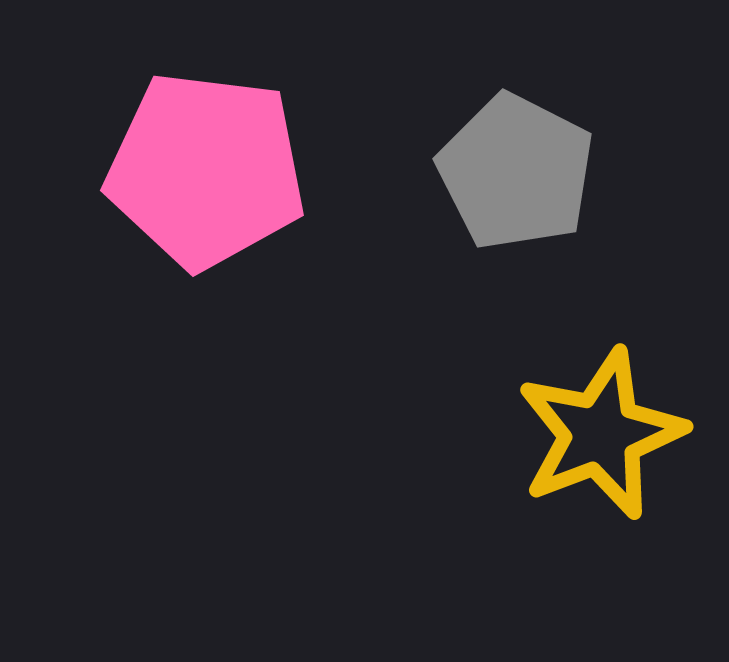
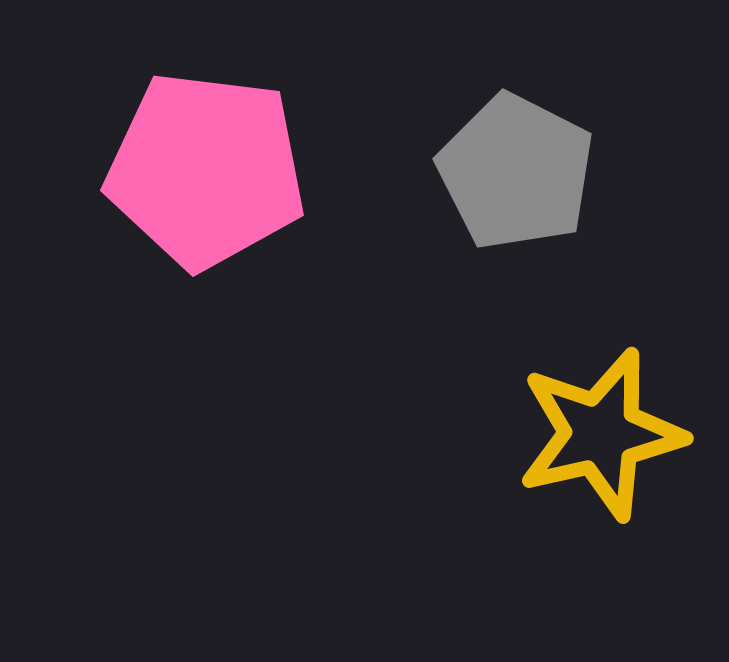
yellow star: rotated 8 degrees clockwise
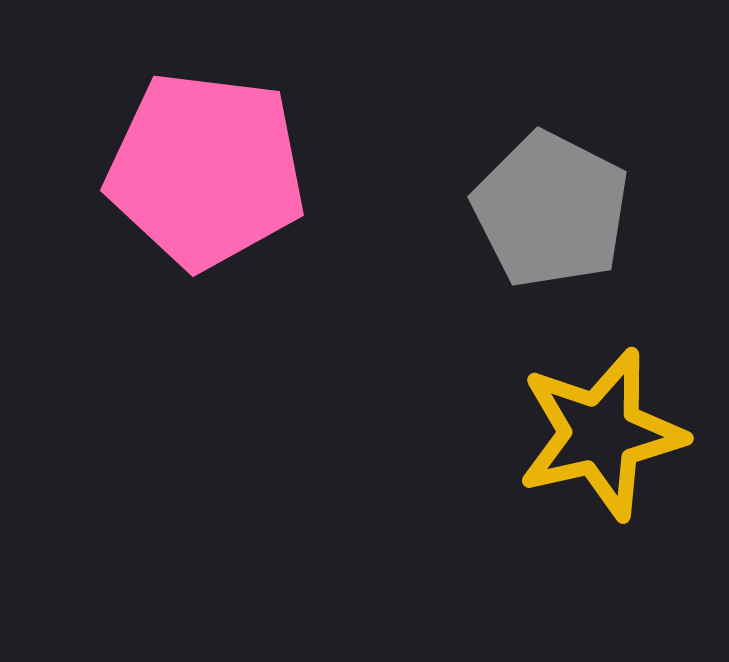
gray pentagon: moved 35 px right, 38 px down
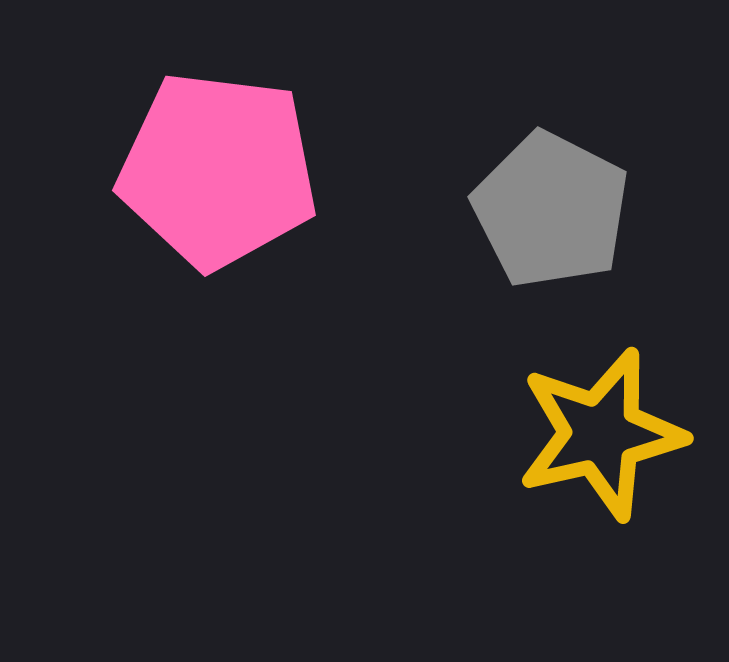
pink pentagon: moved 12 px right
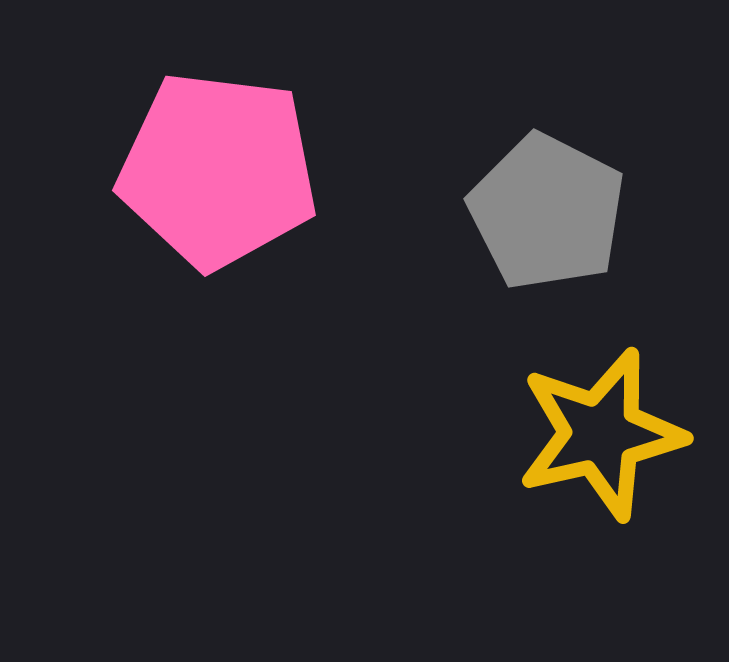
gray pentagon: moved 4 px left, 2 px down
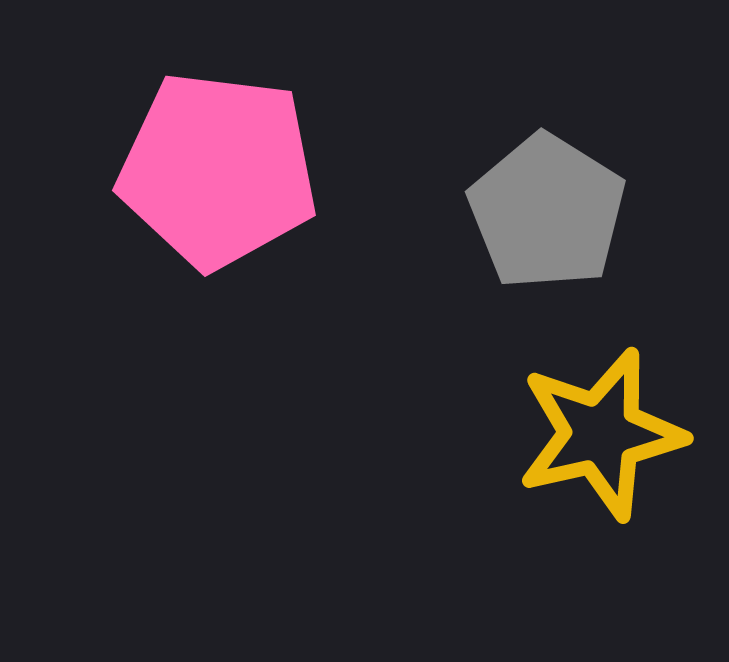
gray pentagon: rotated 5 degrees clockwise
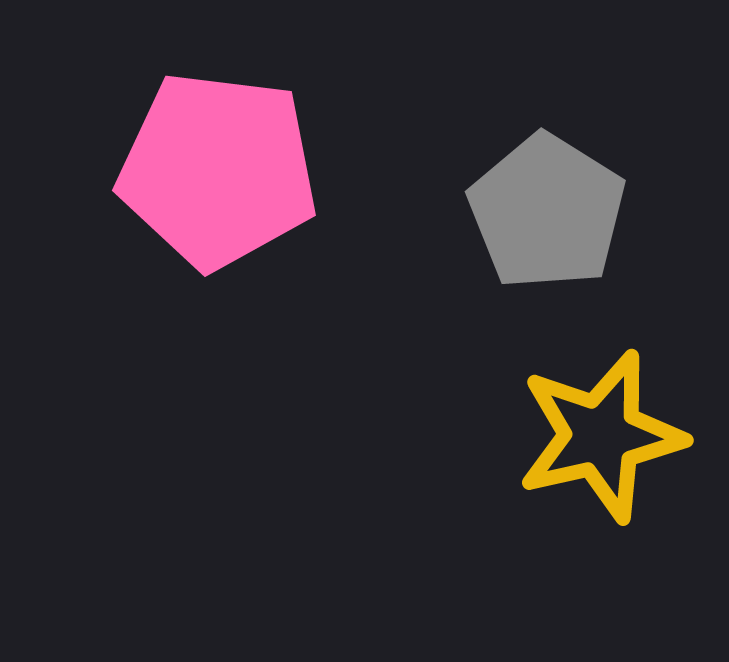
yellow star: moved 2 px down
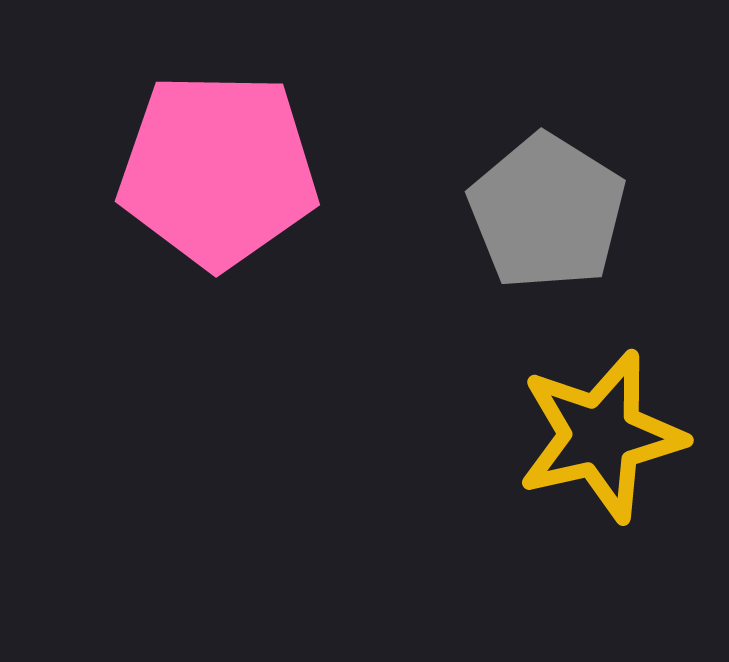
pink pentagon: rotated 6 degrees counterclockwise
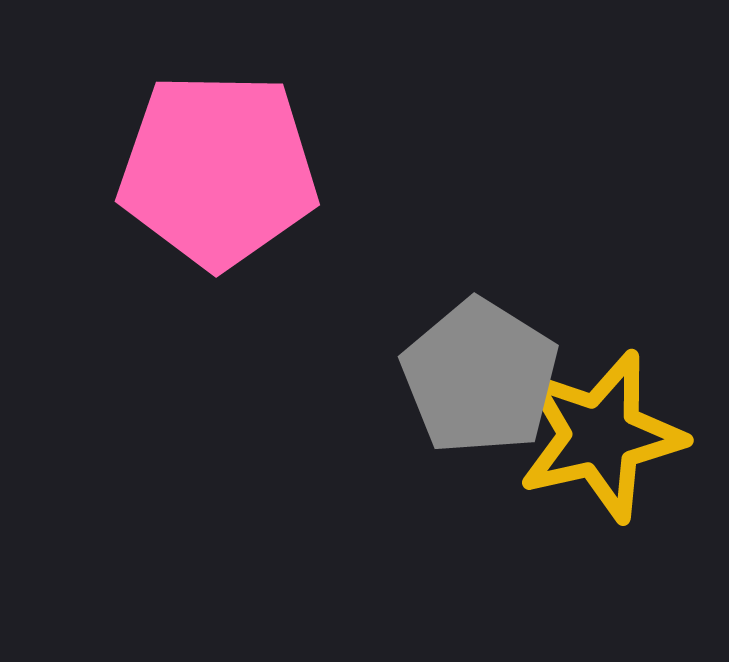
gray pentagon: moved 67 px left, 165 px down
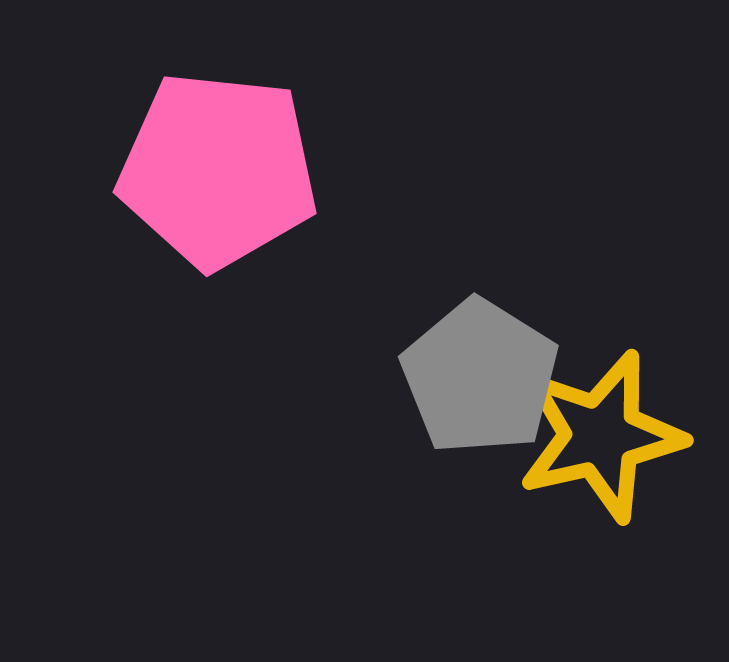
pink pentagon: rotated 5 degrees clockwise
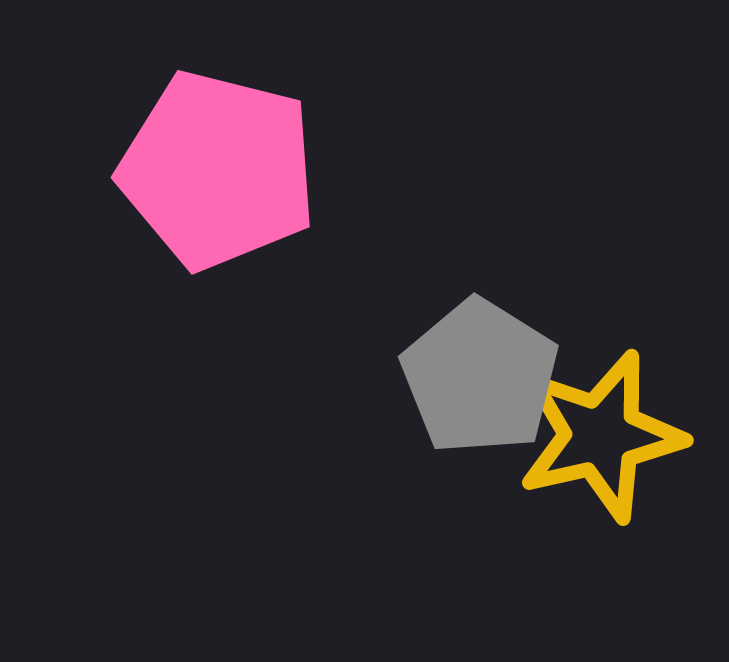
pink pentagon: rotated 8 degrees clockwise
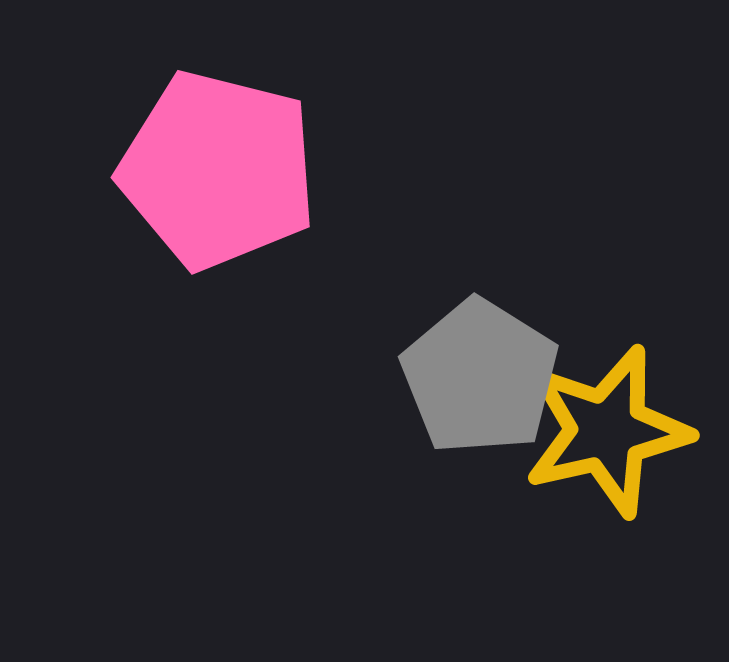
yellow star: moved 6 px right, 5 px up
